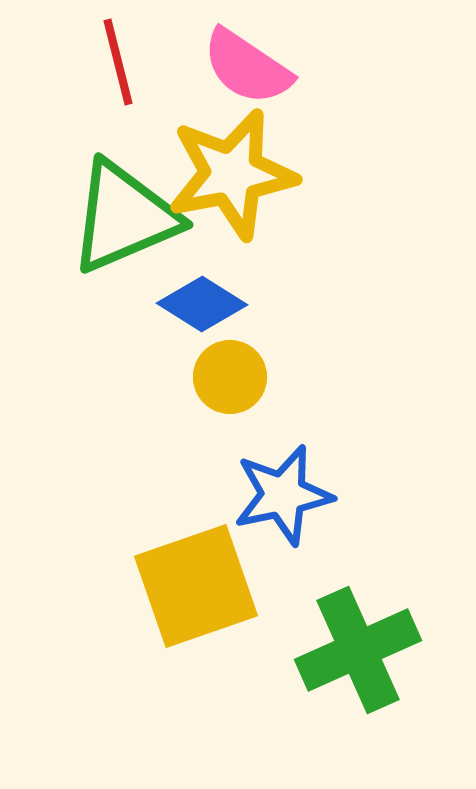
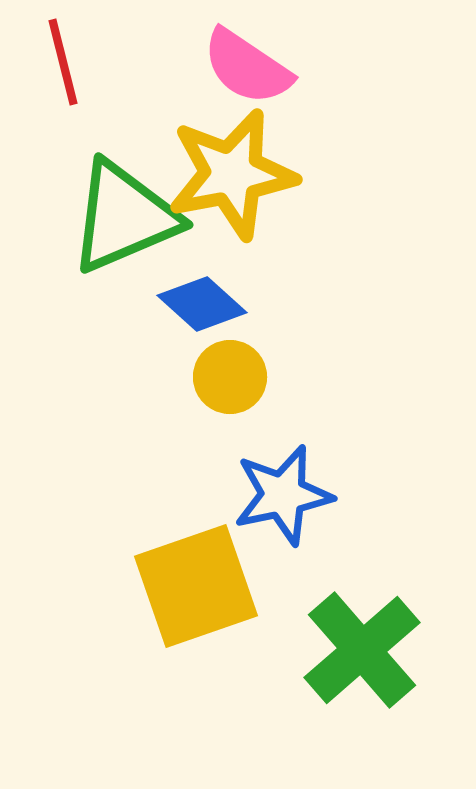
red line: moved 55 px left
blue diamond: rotated 10 degrees clockwise
green cross: moved 4 px right; rotated 17 degrees counterclockwise
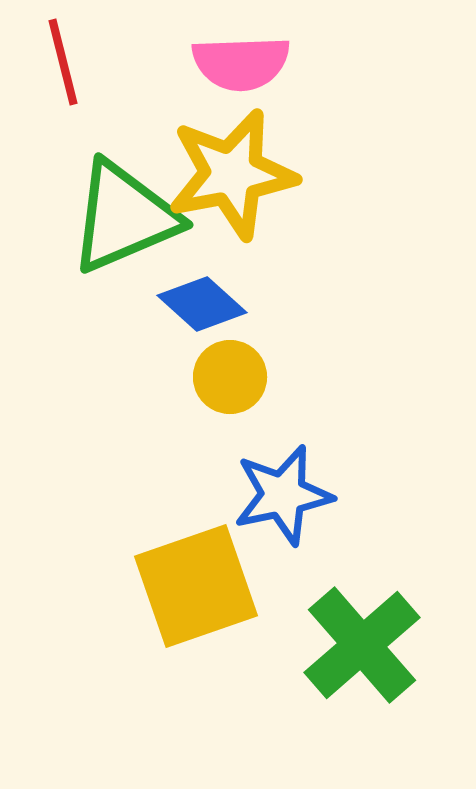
pink semicircle: moved 6 px left, 4 px up; rotated 36 degrees counterclockwise
green cross: moved 5 px up
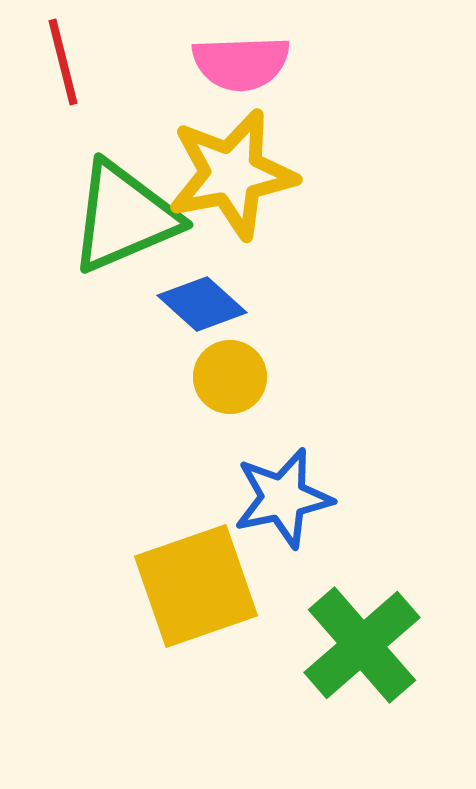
blue star: moved 3 px down
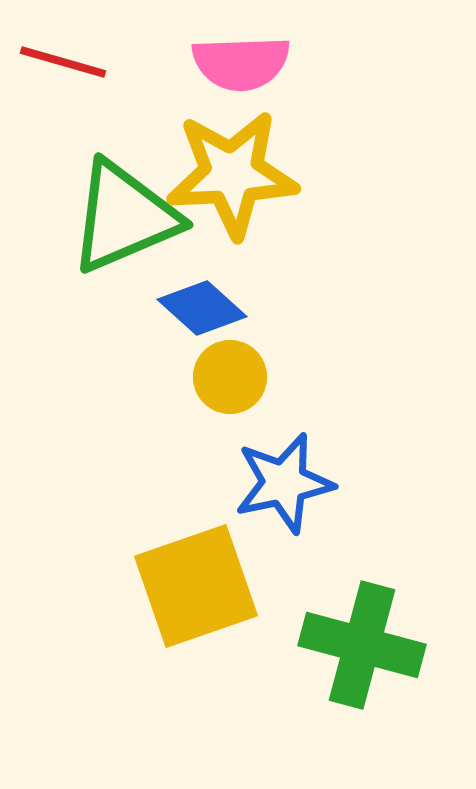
red line: rotated 60 degrees counterclockwise
yellow star: rotated 8 degrees clockwise
blue diamond: moved 4 px down
blue star: moved 1 px right, 15 px up
green cross: rotated 34 degrees counterclockwise
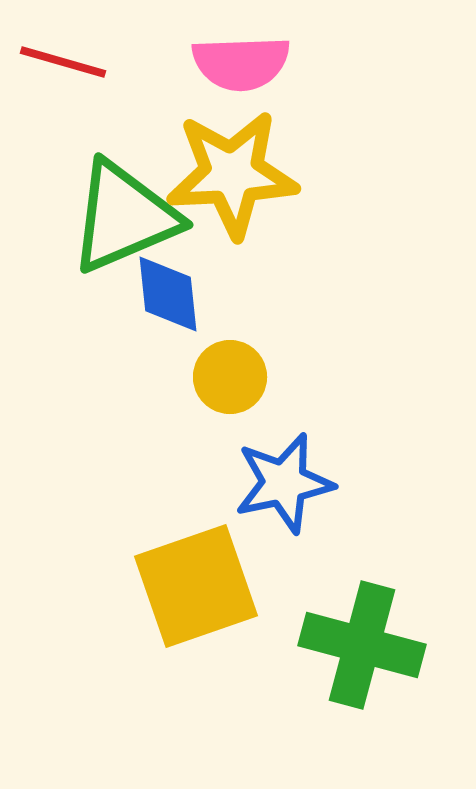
blue diamond: moved 34 px left, 14 px up; rotated 42 degrees clockwise
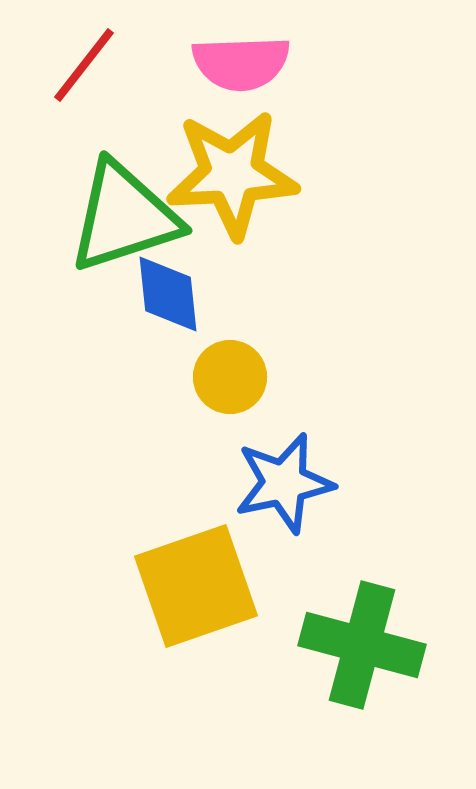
red line: moved 21 px right, 3 px down; rotated 68 degrees counterclockwise
green triangle: rotated 5 degrees clockwise
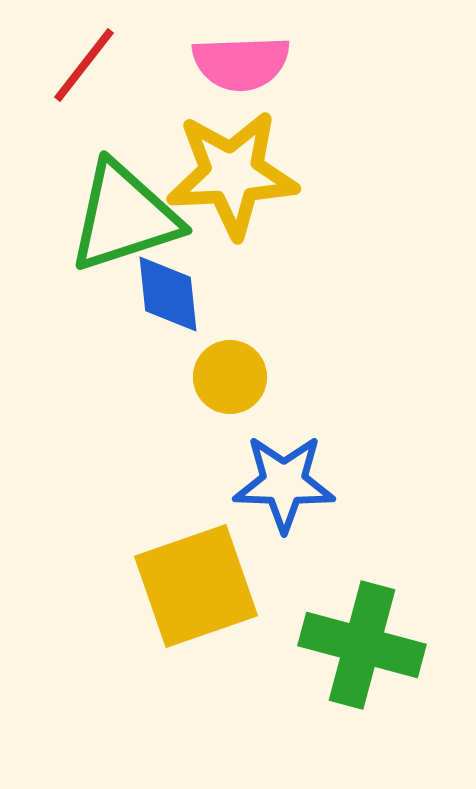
blue star: rotated 14 degrees clockwise
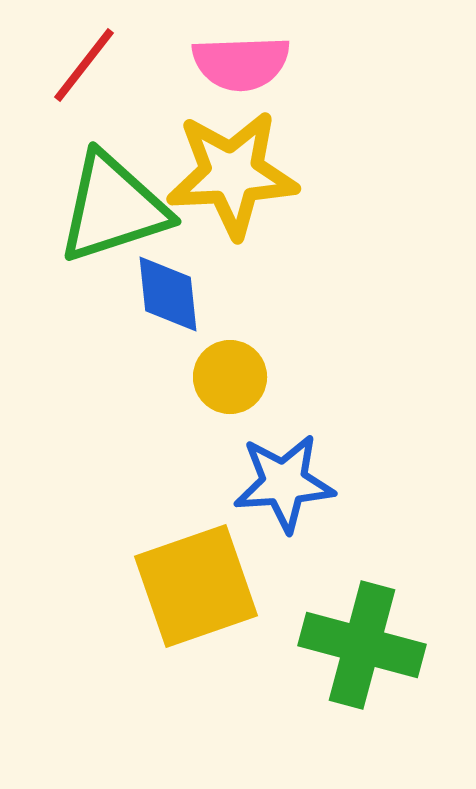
green triangle: moved 11 px left, 9 px up
blue star: rotated 6 degrees counterclockwise
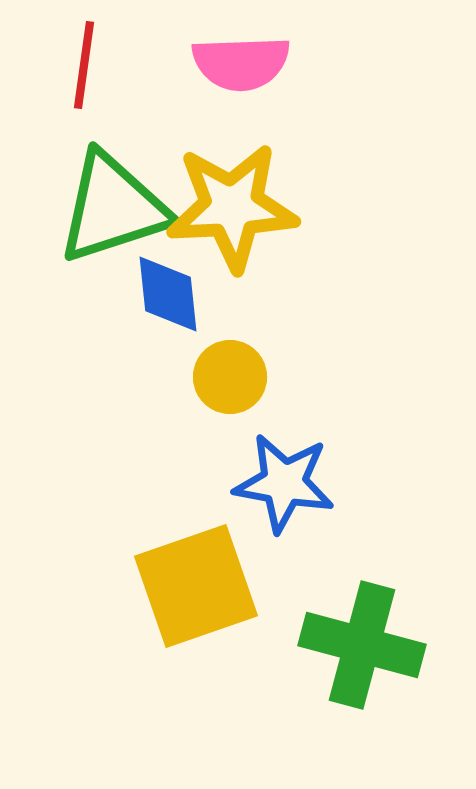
red line: rotated 30 degrees counterclockwise
yellow star: moved 33 px down
blue star: rotated 14 degrees clockwise
